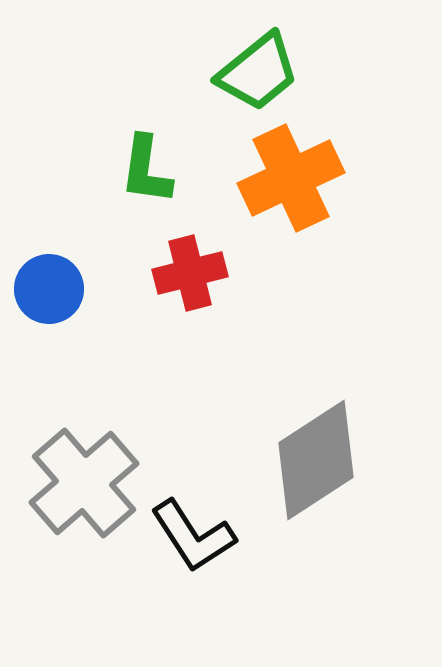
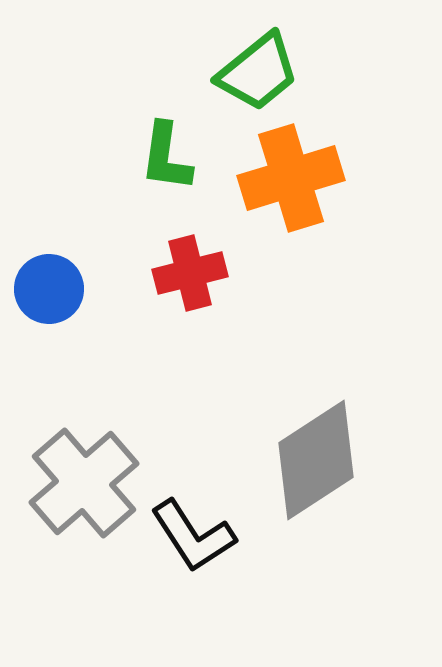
green L-shape: moved 20 px right, 13 px up
orange cross: rotated 8 degrees clockwise
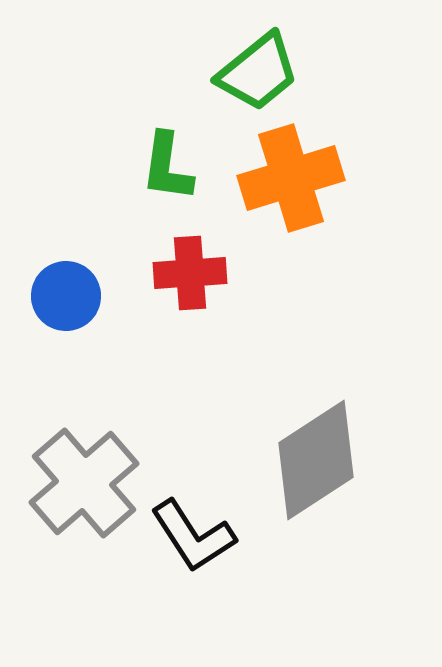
green L-shape: moved 1 px right, 10 px down
red cross: rotated 10 degrees clockwise
blue circle: moved 17 px right, 7 px down
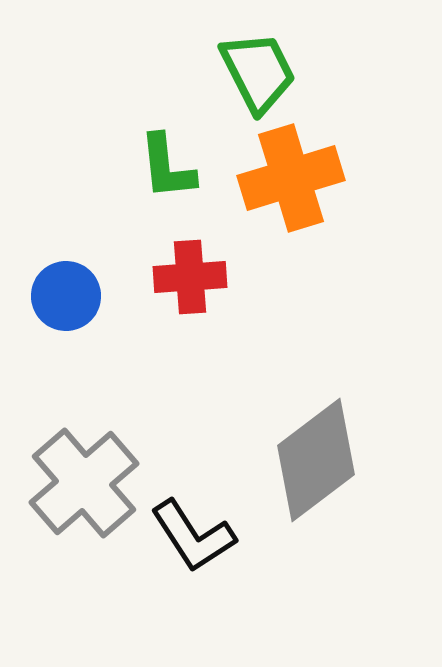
green trapezoid: rotated 78 degrees counterclockwise
green L-shape: rotated 14 degrees counterclockwise
red cross: moved 4 px down
gray diamond: rotated 4 degrees counterclockwise
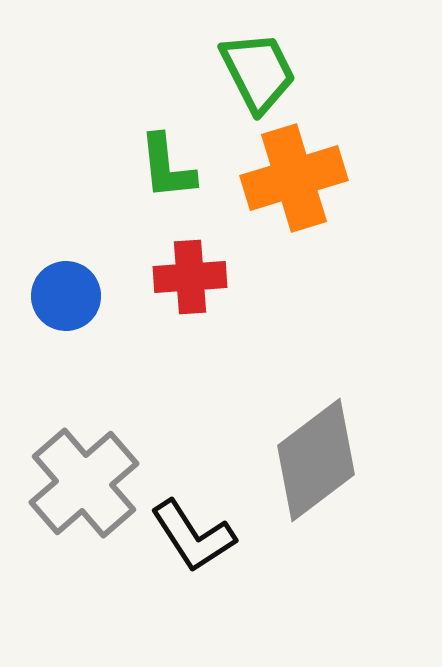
orange cross: moved 3 px right
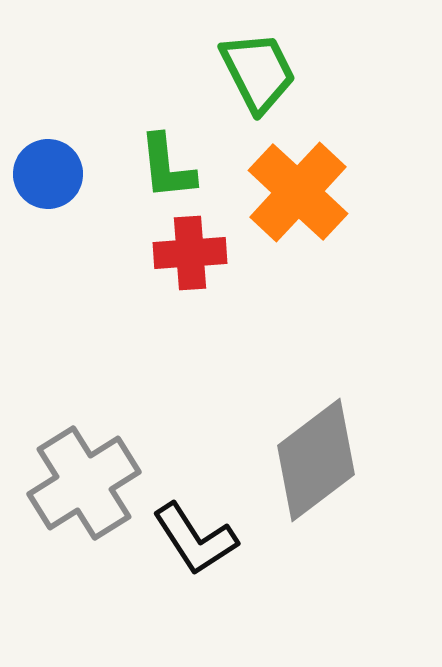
orange cross: moved 4 px right, 14 px down; rotated 30 degrees counterclockwise
red cross: moved 24 px up
blue circle: moved 18 px left, 122 px up
gray cross: rotated 9 degrees clockwise
black L-shape: moved 2 px right, 3 px down
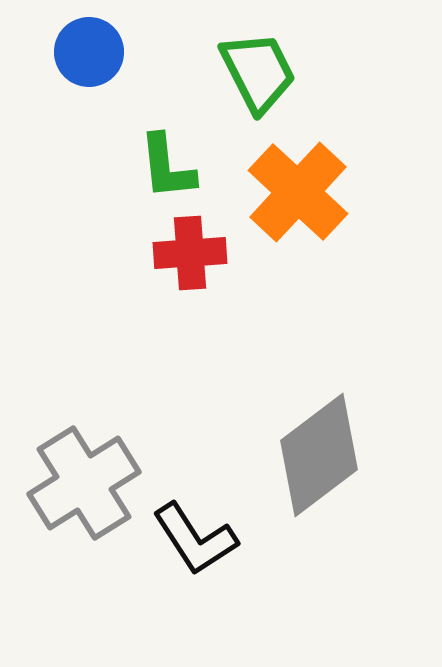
blue circle: moved 41 px right, 122 px up
gray diamond: moved 3 px right, 5 px up
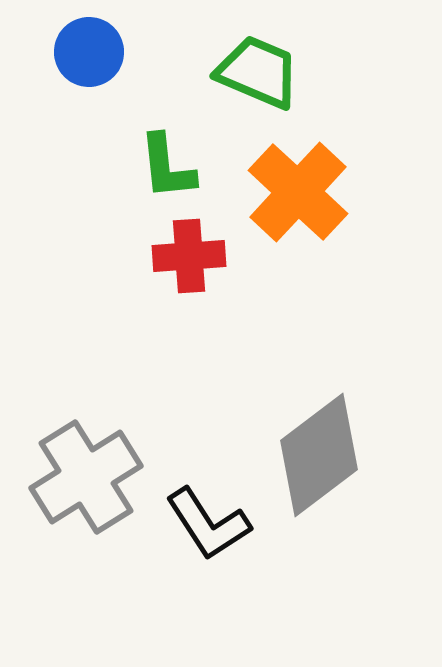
green trapezoid: rotated 40 degrees counterclockwise
red cross: moved 1 px left, 3 px down
gray cross: moved 2 px right, 6 px up
black L-shape: moved 13 px right, 15 px up
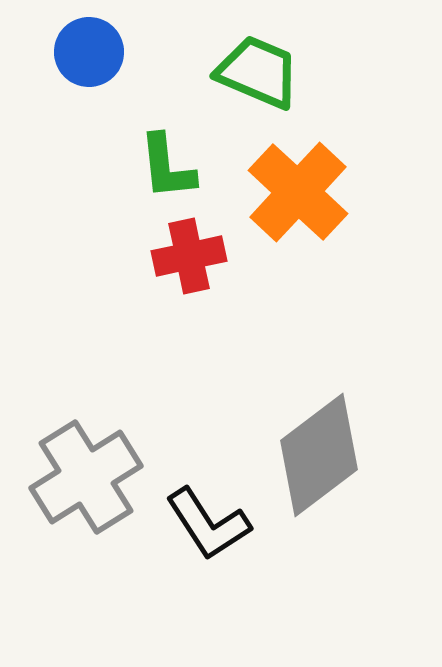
red cross: rotated 8 degrees counterclockwise
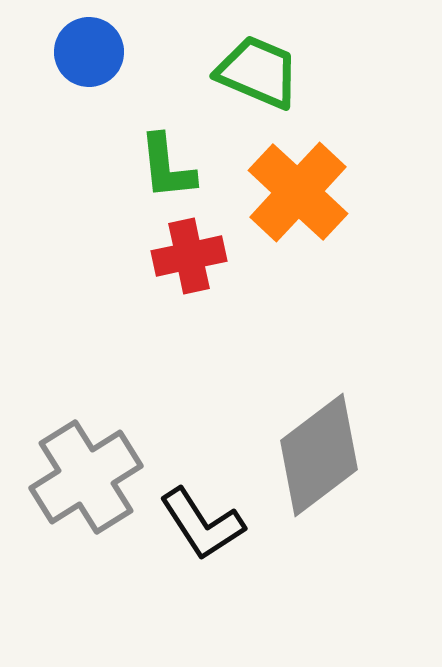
black L-shape: moved 6 px left
